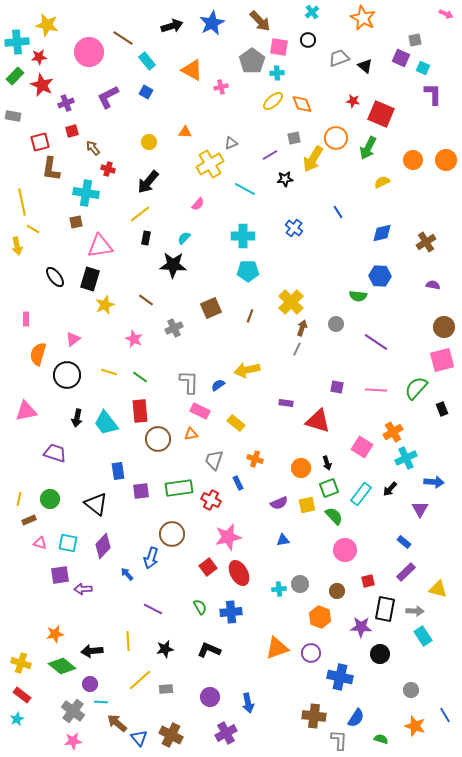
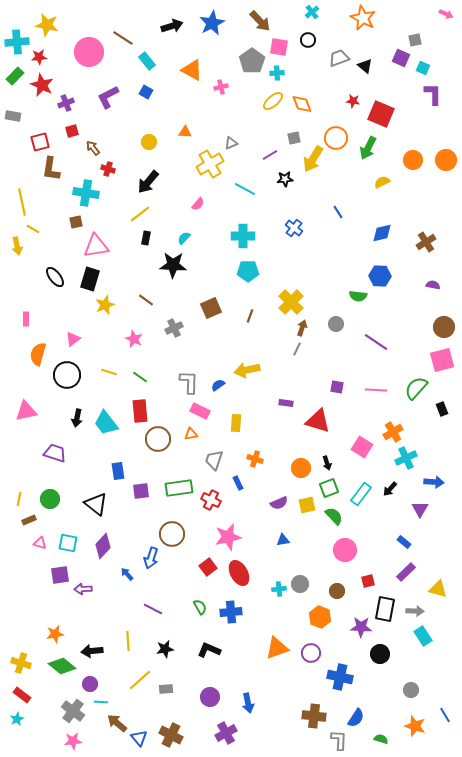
pink triangle at (100, 246): moved 4 px left
yellow rectangle at (236, 423): rotated 54 degrees clockwise
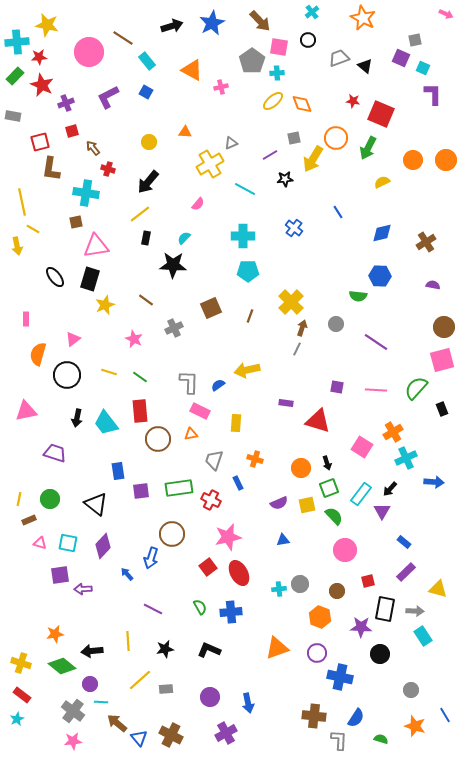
purple triangle at (420, 509): moved 38 px left, 2 px down
purple circle at (311, 653): moved 6 px right
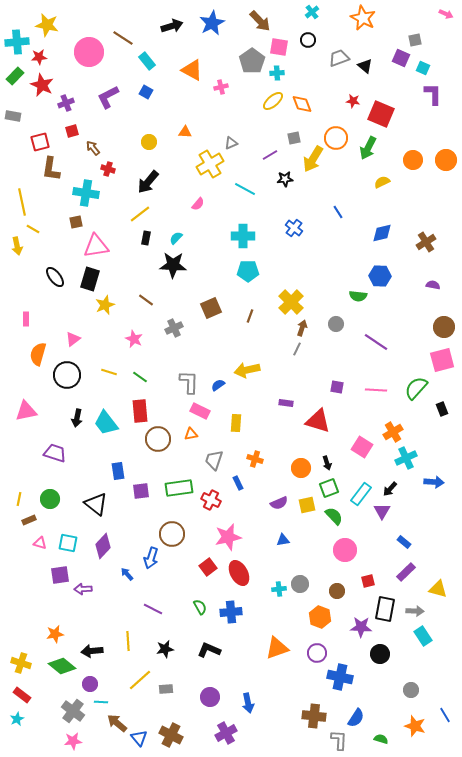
cyan semicircle at (184, 238): moved 8 px left
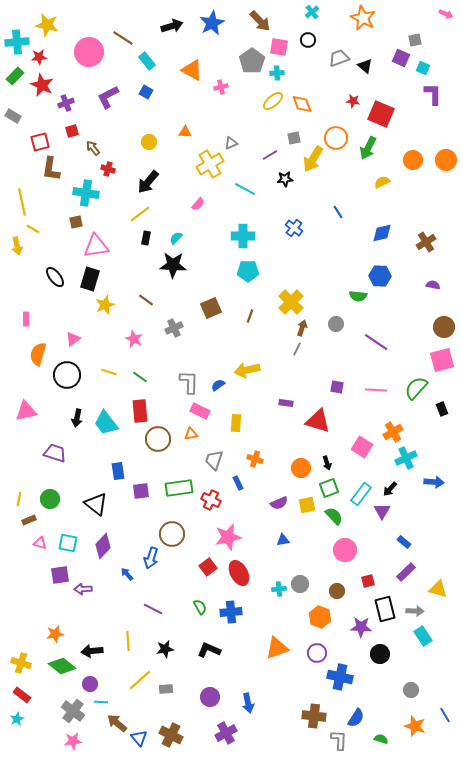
gray rectangle at (13, 116): rotated 21 degrees clockwise
black rectangle at (385, 609): rotated 25 degrees counterclockwise
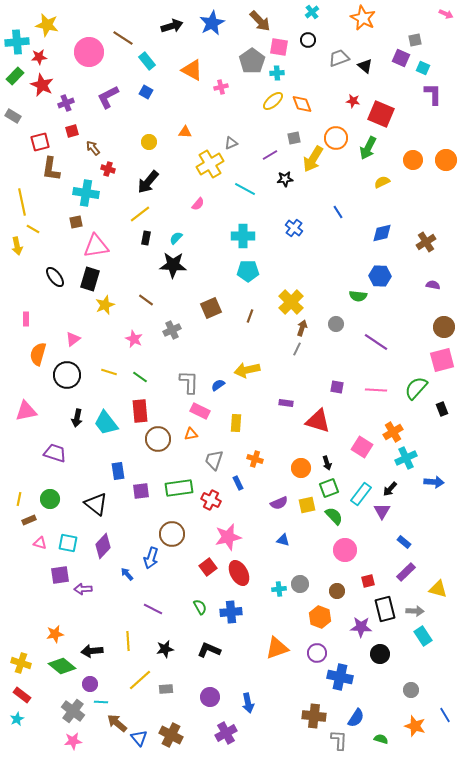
gray cross at (174, 328): moved 2 px left, 2 px down
blue triangle at (283, 540): rotated 24 degrees clockwise
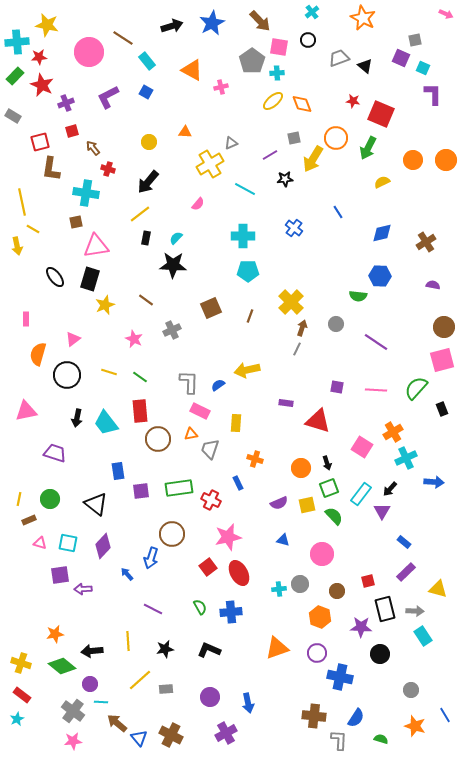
gray trapezoid at (214, 460): moved 4 px left, 11 px up
pink circle at (345, 550): moved 23 px left, 4 px down
